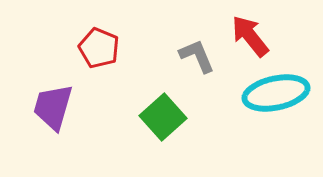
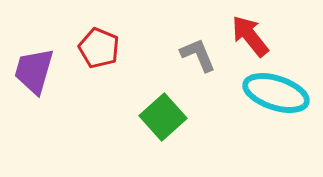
gray L-shape: moved 1 px right, 1 px up
cyan ellipse: rotated 30 degrees clockwise
purple trapezoid: moved 19 px left, 36 px up
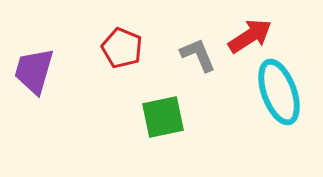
red arrow: rotated 96 degrees clockwise
red pentagon: moved 23 px right
cyan ellipse: moved 3 px right, 1 px up; rotated 52 degrees clockwise
green square: rotated 30 degrees clockwise
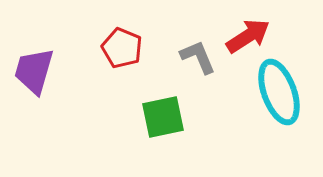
red arrow: moved 2 px left
gray L-shape: moved 2 px down
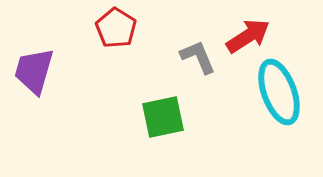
red pentagon: moved 6 px left, 20 px up; rotated 9 degrees clockwise
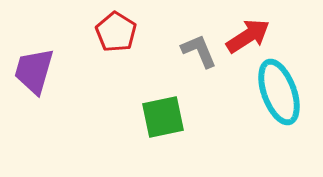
red pentagon: moved 4 px down
gray L-shape: moved 1 px right, 6 px up
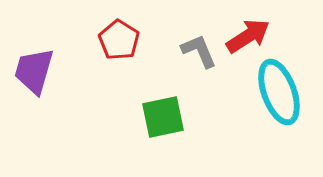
red pentagon: moved 3 px right, 8 px down
